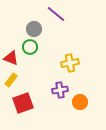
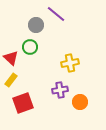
gray circle: moved 2 px right, 4 px up
red triangle: rotated 21 degrees clockwise
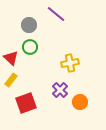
gray circle: moved 7 px left
purple cross: rotated 35 degrees counterclockwise
red square: moved 3 px right
